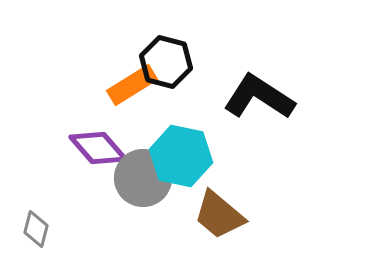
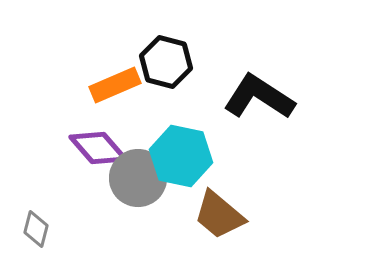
orange rectangle: moved 17 px left; rotated 9 degrees clockwise
gray circle: moved 5 px left
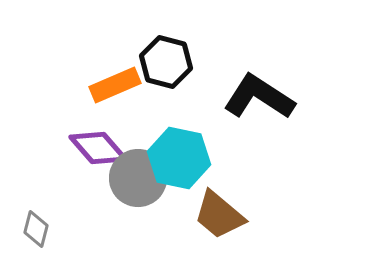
cyan hexagon: moved 2 px left, 2 px down
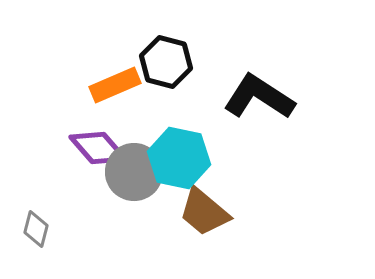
gray circle: moved 4 px left, 6 px up
brown trapezoid: moved 15 px left, 3 px up
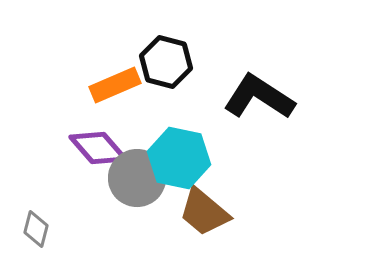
gray circle: moved 3 px right, 6 px down
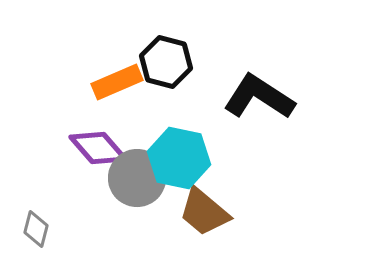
orange rectangle: moved 2 px right, 3 px up
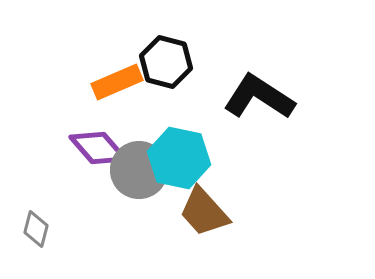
gray circle: moved 2 px right, 8 px up
brown trapezoid: rotated 8 degrees clockwise
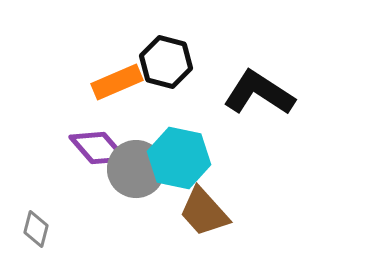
black L-shape: moved 4 px up
gray circle: moved 3 px left, 1 px up
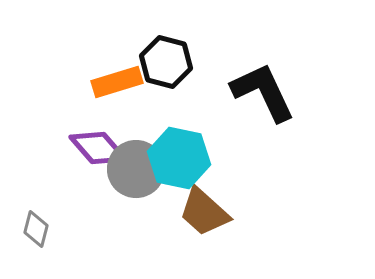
orange rectangle: rotated 6 degrees clockwise
black L-shape: moved 4 px right, 1 px up; rotated 32 degrees clockwise
brown trapezoid: rotated 6 degrees counterclockwise
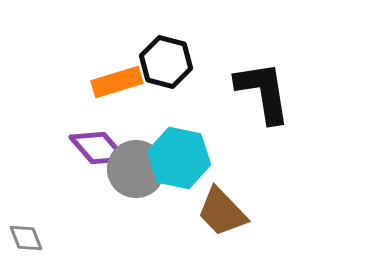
black L-shape: rotated 16 degrees clockwise
brown trapezoid: moved 18 px right; rotated 4 degrees clockwise
gray diamond: moved 10 px left, 9 px down; rotated 36 degrees counterclockwise
